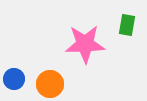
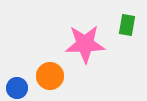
blue circle: moved 3 px right, 9 px down
orange circle: moved 8 px up
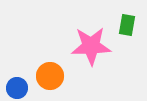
pink star: moved 6 px right, 2 px down
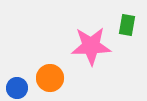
orange circle: moved 2 px down
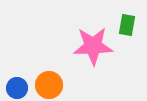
pink star: moved 2 px right
orange circle: moved 1 px left, 7 px down
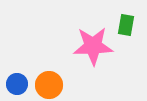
green rectangle: moved 1 px left
blue circle: moved 4 px up
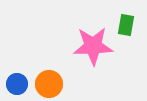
orange circle: moved 1 px up
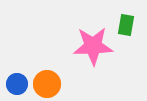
orange circle: moved 2 px left
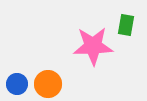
orange circle: moved 1 px right
